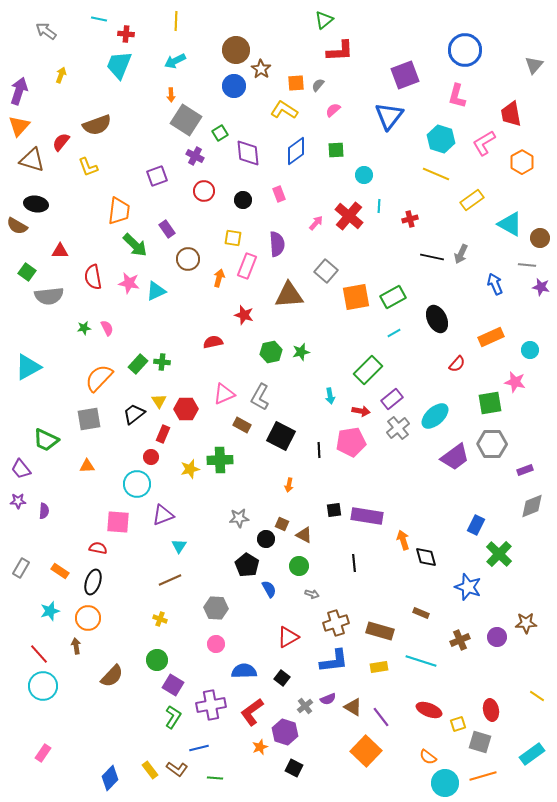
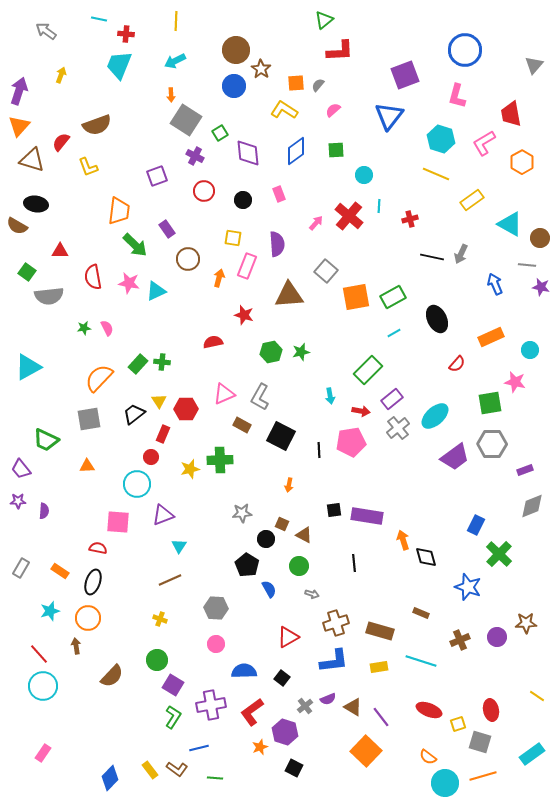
gray star at (239, 518): moved 3 px right, 5 px up
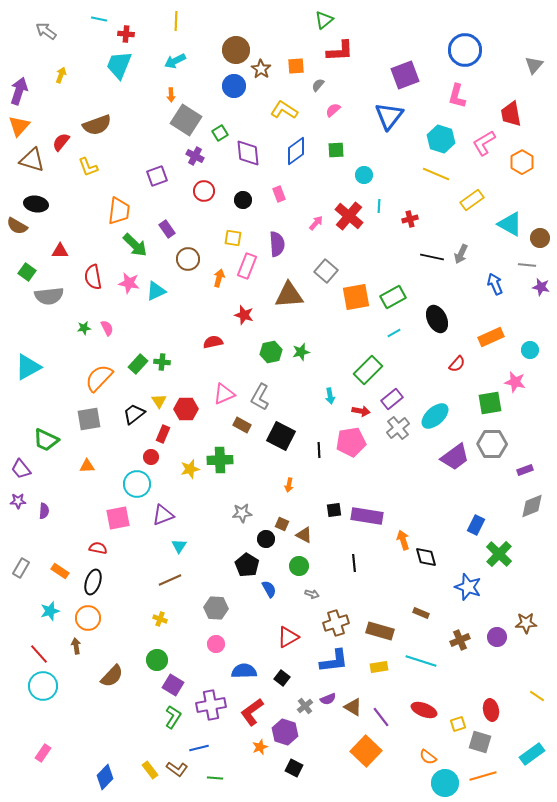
orange square at (296, 83): moved 17 px up
pink square at (118, 522): moved 4 px up; rotated 15 degrees counterclockwise
red ellipse at (429, 710): moved 5 px left
blue diamond at (110, 778): moved 5 px left, 1 px up
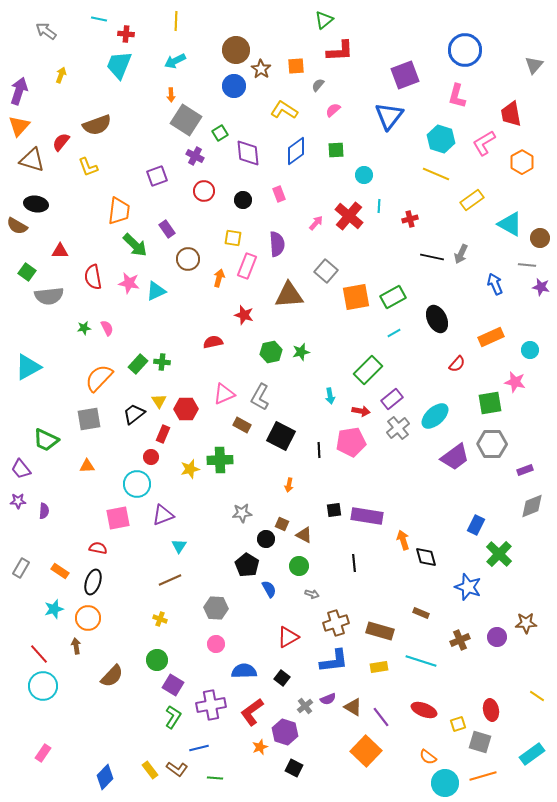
cyan star at (50, 611): moved 4 px right, 2 px up
